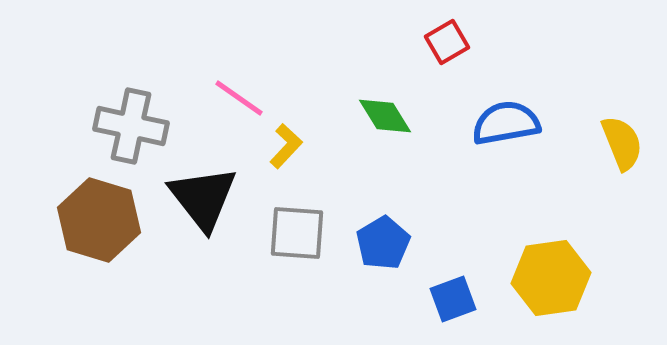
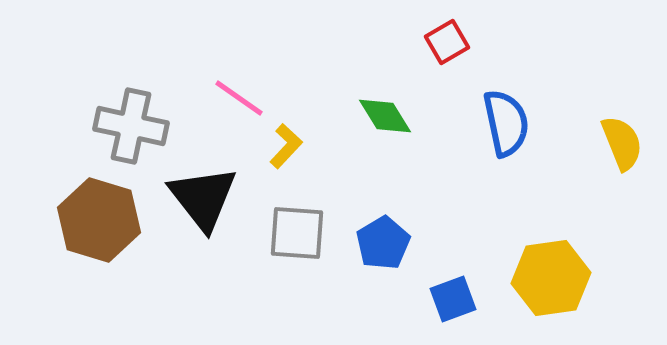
blue semicircle: rotated 88 degrees clockwise
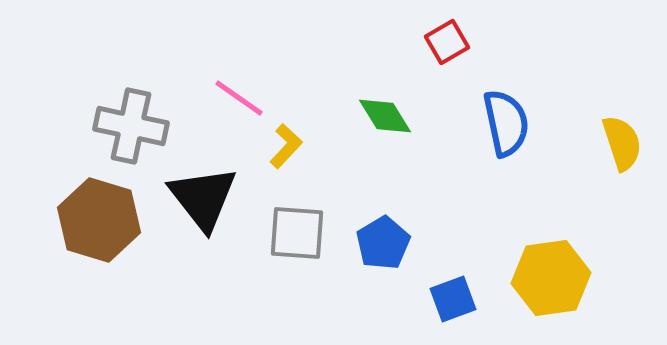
yellow semicircle: rotated 4 degrees clockwise
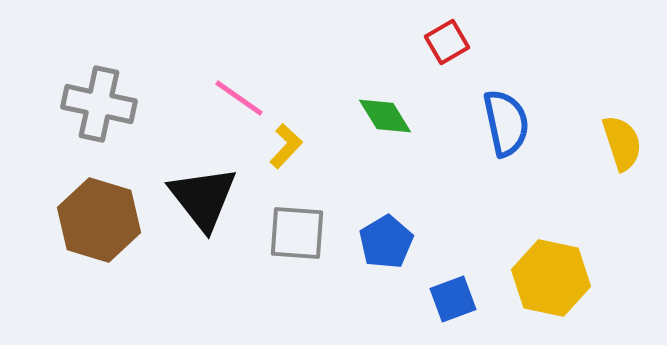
gray cross: moved 32 px left, 22 px up
blue pentagon: moved 3 px right, 1 px up
yellow hexagon: rotated 20 degrees clockwise
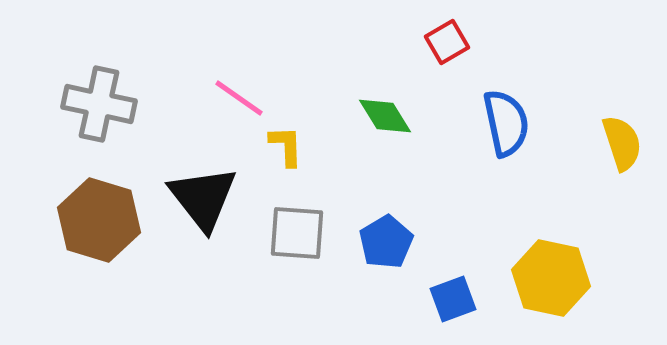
yellow L-shape: rotated 45 degrees counterclockwise
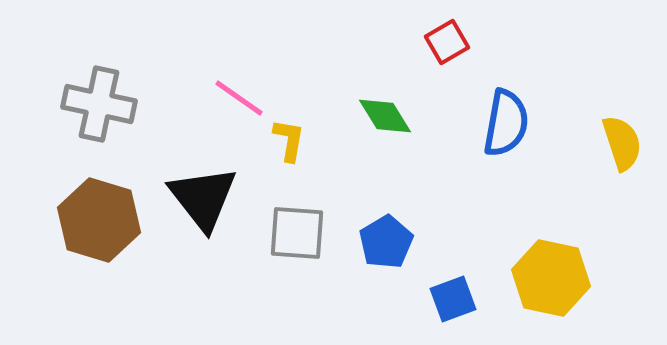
blue semicircle: rotated 22 degrees clockwise
yellow L-shape: moved 3 px right, 6 px up; rotated 12 degrees clockwise
